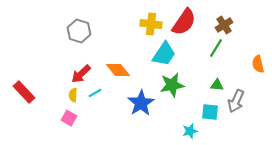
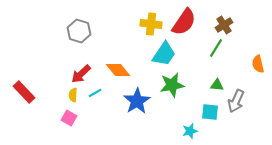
blue star: moved 4 px left, 2 px up
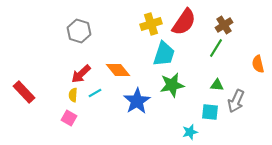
yellow cross: rotated 25 degrees counterclockwise
cyan trapezoid: rotated 16 degrees counterclockwise
cyan star: moved 1 px down
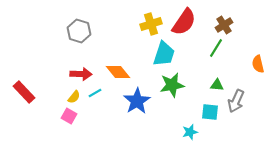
orange diamond: moved 2 px down
red arrow: rotated 135 degrees counterclockwise
yellow semicircle: moved 1 px right, 2 px down; rotated 144 degrees counterclockwise
pink square: moved 2 px up
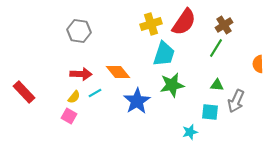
gray hexagon: rotated 10 degrees counterclockwise
orange semicircle: rotated 12 degrees clockwise
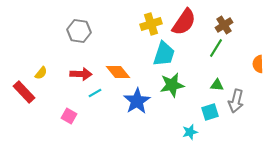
yellow semicircle: moved 33 px left, 24 px up
gray arrow: rotated 10 degrees counterclockwise
cyan square: rotated 24 degrees counterclockwise
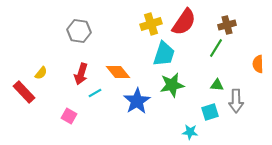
brown cross: moved 3 px right; rotated 18 degrees clockwise
red arrow: rotated 105 degrees clockwise
gray arrow: rotated 15 degrees counterclockwise
cyan star: rotated 21 degrees clockwise
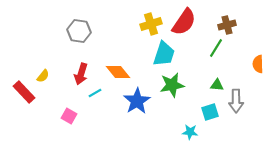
yellow semicircle: moved 2 px right, 3 px down
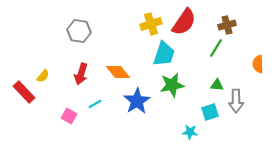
cyan line: moved 11 px down
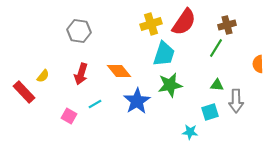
orange diamond: moved 1 px right, 1 px up
green star: moved 2 px left
